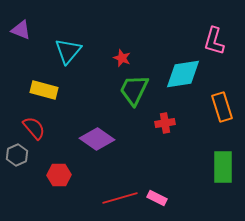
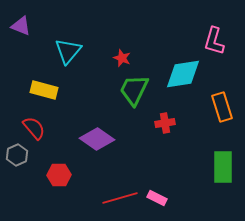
purple triangle: moved 4 px up
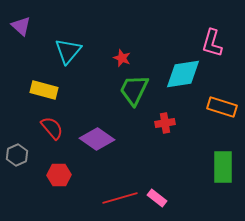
purple triangle: rotated 20 degrees clockwise
pink L-shape: moved 2 px left, 2 px down
orange rectangle: rotated 56 degrees counterclockwise
red semicircle: moved 18 px right
pink rectangle: rotated 12 degrees clockwise
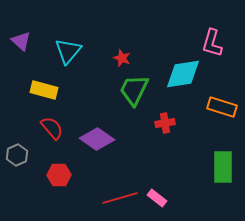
purple triangle: moved 15 px down
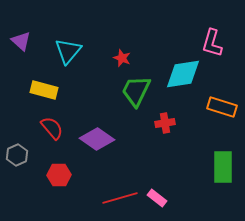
green trapezoid: moved 2 px right, 1 px down
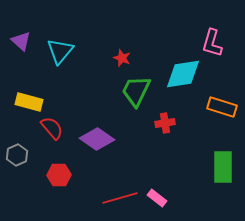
cyan triangle: moved 8 px left
yellow rectangle: moved 15 px left, 12 px down
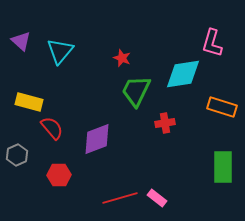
purple diamond: rotated 56 degrees counterclockwise
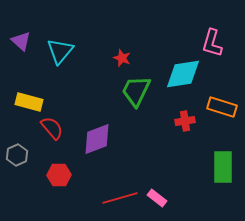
red cross: moved 20 px right, 2 px up
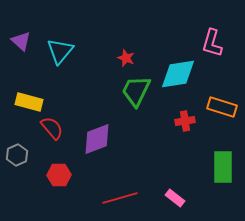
red star: moved 4 px right
cyan diamond: moved 5 px left
pink rectangle: moved 18 px right
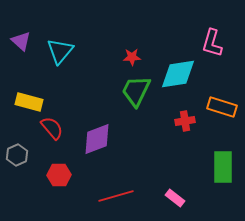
red star: moved 6 px right, 1 px up; rotated 24 degrees counterclockwise
red line: moved 4 px left, 2 px up
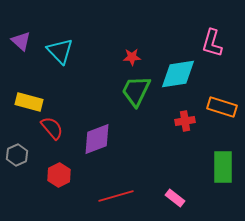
cyan triangle: rotated 24 degrees counterclockwise
red hexagon: rotated 25 degrees counterclockwise
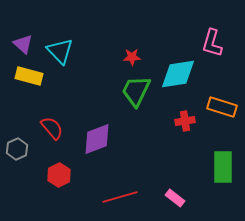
purple triangle: moved 2 px right, 3 px down
yellow rectangle: moved 26 px up
gray hexagon: moved 6 px up
red line: moved 4 px right, 1 px down
